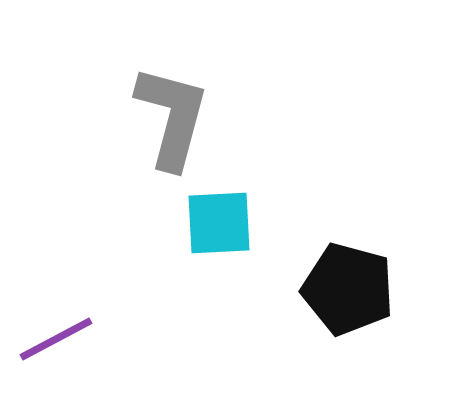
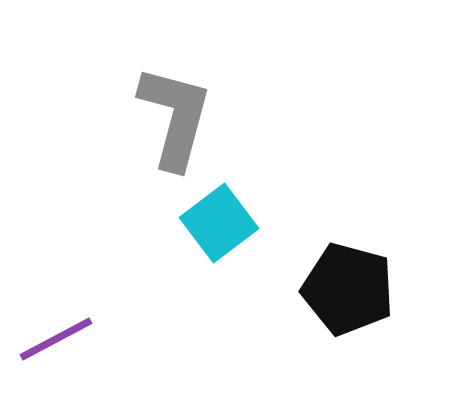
gray L-shape: moved 3 px right
cyan square: rotated 34 degrees counterclockwise
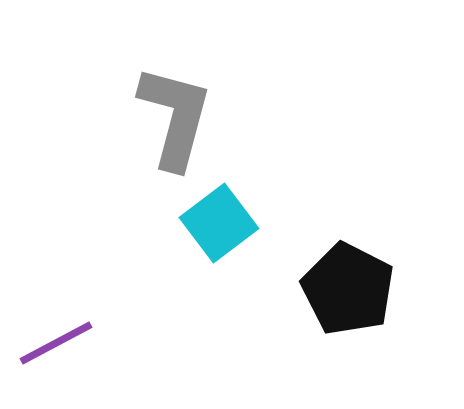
black pentagon: rotated 12 degrees clockwise
purple line: moved 4 px down
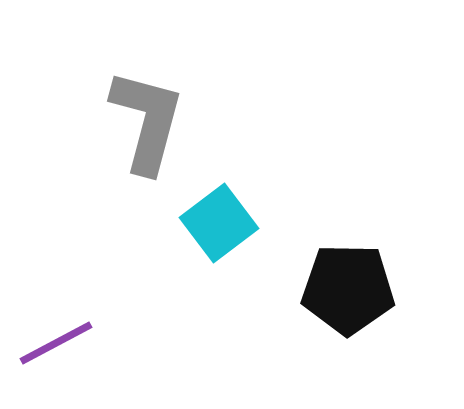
gray L-shape: moved 28 px left, 4 px down
black pentagon: rotated 26 degrees counterclockwise
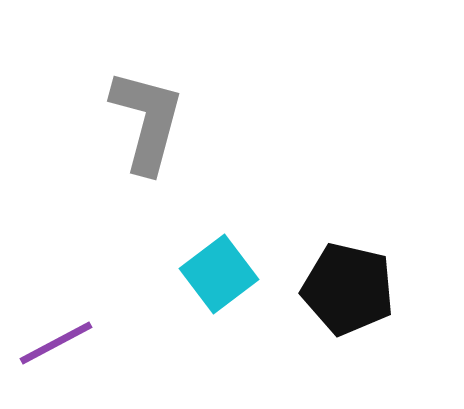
cyan square: moved 51 px down
black pentagon: rotated 12 degrees clockwise
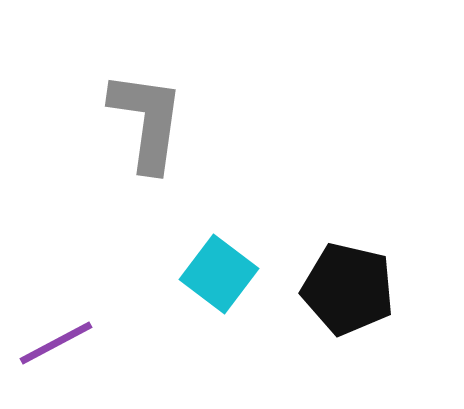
gray L-shape: rotated 7 degrees counterclockwise
cyan square: rotated 16 degrees counterclockwise
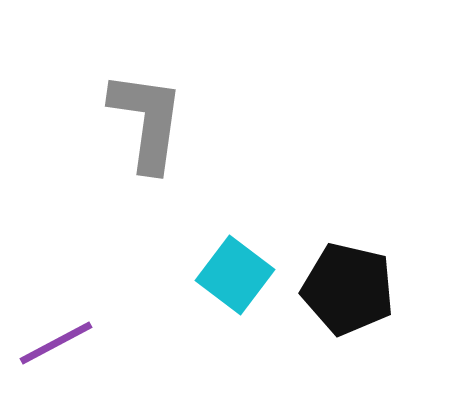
cyan square: moved 16 px right, 1 px down
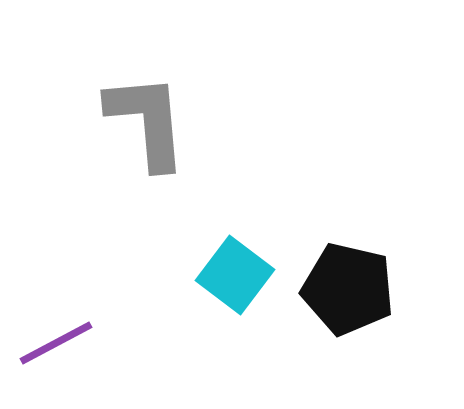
gray L-shape: rotated 13 degrees counterclockwise
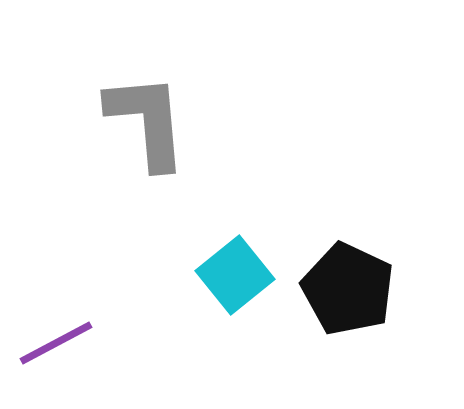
cyan square: rotated 14 degrees clockwise
black pentagon: rotated 12 degrees clockwise
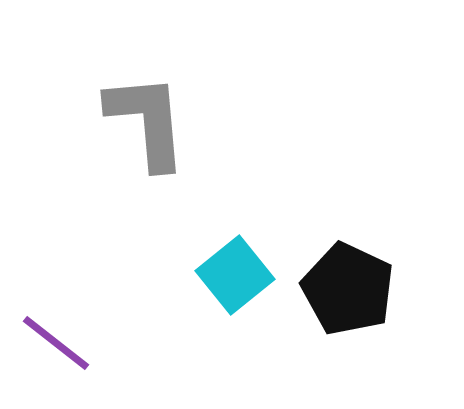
purple line: rotated 66 degrees clockwise
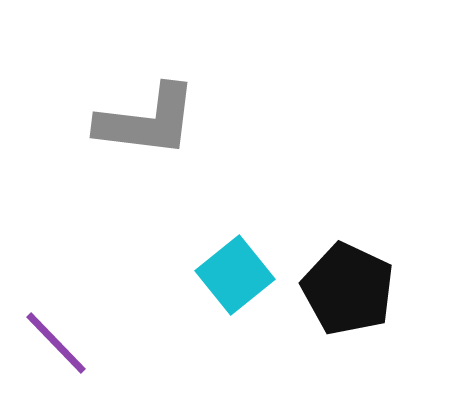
gray L-shape: rotated 102 degrees clockwise
purple line: rotated 8 degrees clockwise
